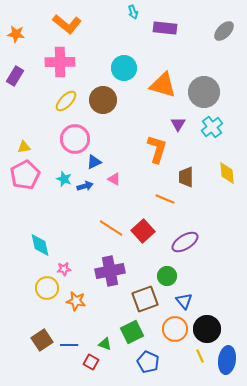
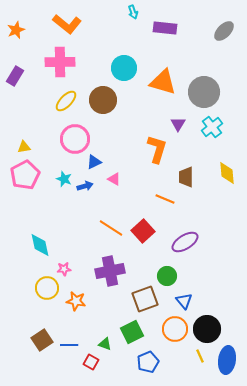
orange star at (16, 34): moved 4 px up; rotated 30 degrees counterclockwise
orange triangle at (163, 85): moved 3 px up
blue pentagon at (148, 362): rotated 25 degrees clockwise
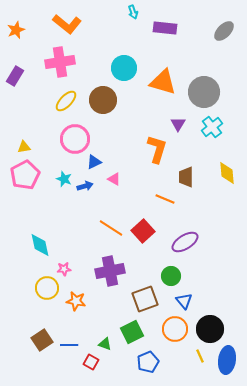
pink cross at (60, 62): rotated 8 degrees counterclockwise
green circle at (167, 276): moved 4 px right
black circle at (207, 329): moved 3 px right
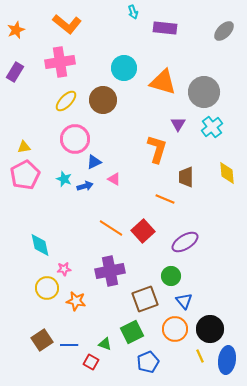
purple rectangle at (15, 76): moved 4 px up
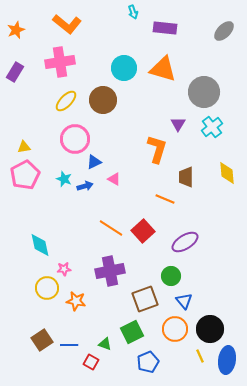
orange triangle at (163, 82): moved 13 px up
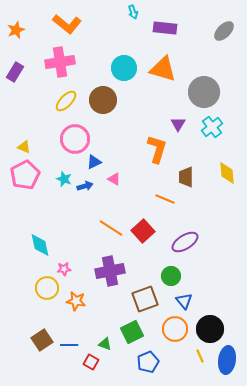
yellow triangle at (24, 147): rotated 32 degrees clockwise
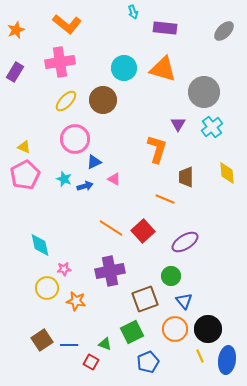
black circle at (210, 329): moved 2 px left
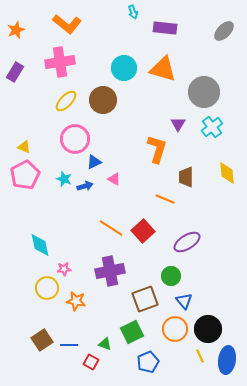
purple ellipse at (185, 242): moved 2 px right
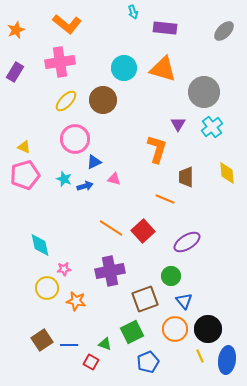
pink pentagon at (25, 175): rotated 12 degrees clockwise
pink triangle at (114, 179): rotated 16 degrees counterclockwise
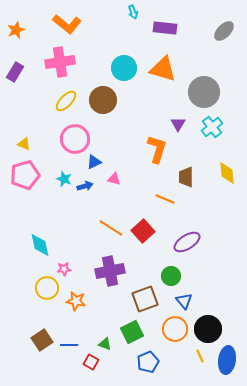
yellow triangle at (24, 147): moved 3 px up
